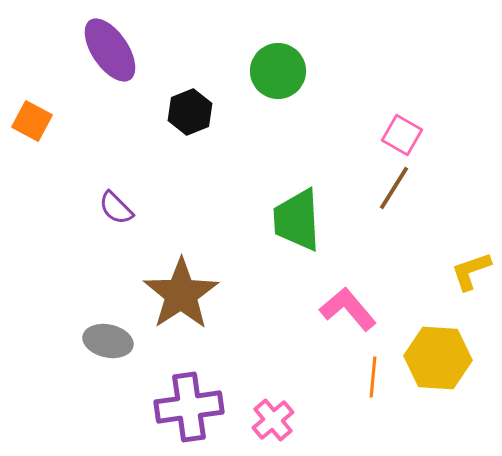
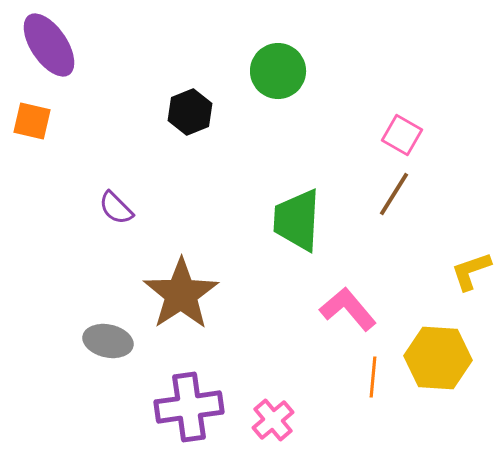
purple ellipse: moved 61 px left, 5 px up
orange square: rotated 15 degrees counterclockwise
brown line: moved 6 px down
green trapezoid: rotated 6 degrees clockwise
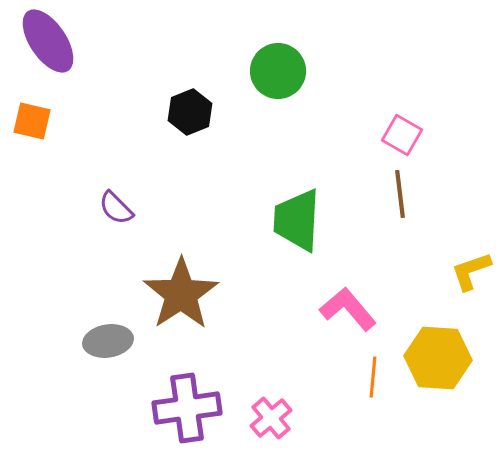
purple ellipse: moved 1 px left, 4 px up
brown line: moved 6 px right; rotated 39 degrees counterclockwise
gray ellipse: rotated 21 degrees counterclockwise
purple cross: moved 2 px left, 1 px down
pink cross: moved 2 px left, 2 px up
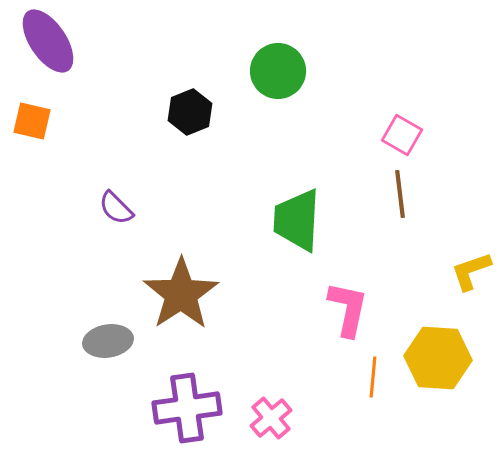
pink L-shape: rotated 52 degrees clockwise
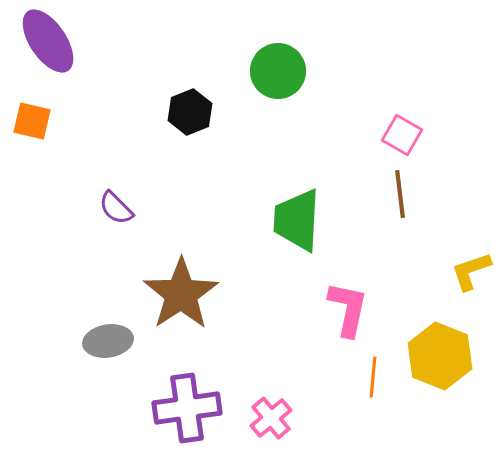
yellow hexagon: moved 2 px right, 2 px up; rotated 18 degrees clockwise
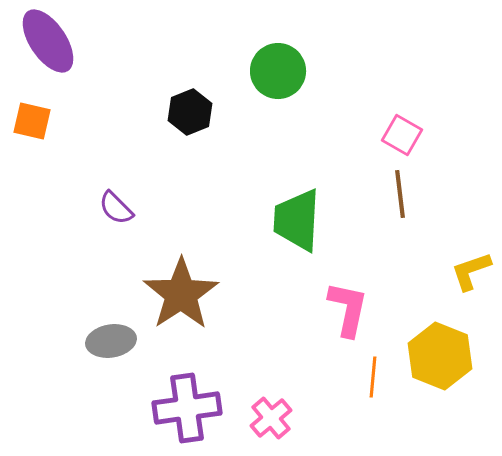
gray ellipse: moved 3 px right
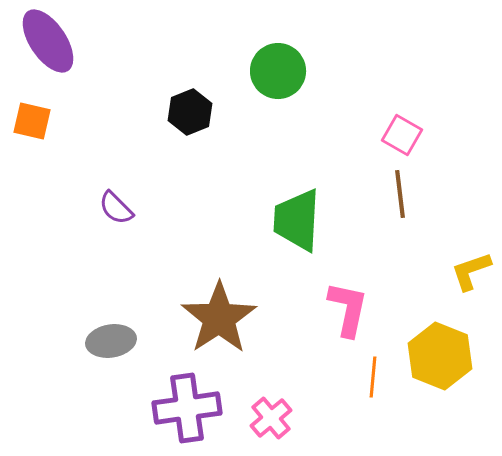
brown star: moved 38 px right, 24 px down
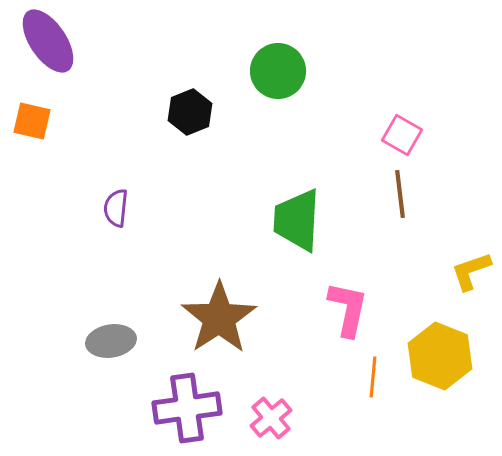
purple semicircle: rotated 51 degrees clockwise
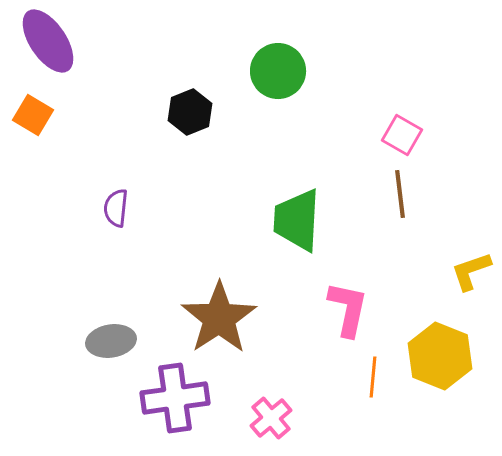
orange square: moved 1 px right, 6 px up; rotated 18 degrees clockwise
purple cross: moved 12 px left, 10 px up
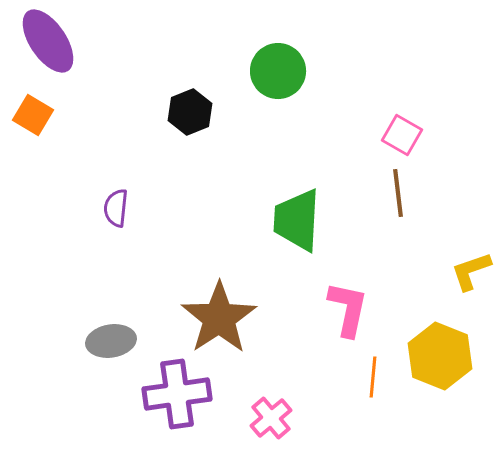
brown line: moved 2 px left, 1 px up
purple cross: moved 2 px right, 4 px up
